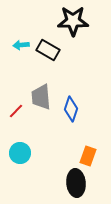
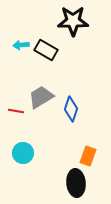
black rectangle: moved 2 px left
gray trapezoid: rotated 64 degrees clockwise
red line: rotated 56 degrees clockwise
cyan circle: moved 3 px right
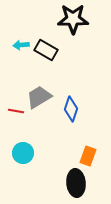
black star: moved 2 px up
gray trapezoid: moved 2 px left
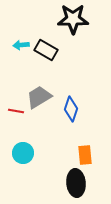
orange rectangle: moved 3 px left, 1 px up; rotated 24 degrees counterclockwise
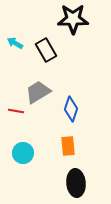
cyan arrow: moved 6 px left, 2 px up; rotated 35 degrees clockwise
black rectangle: rotated 30 degrees clockwise
gray trapezoid: moved 1 px left, 5 px up
orange rectangle: moved 17 px left, 9 px up
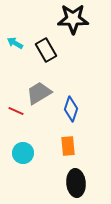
gray trapezoid: moved 1 px right, 1 px down
red line: rotated 14 degrees clockwise
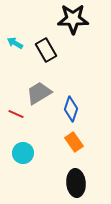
red line: moved 3 px down
orange rectangle: moved 6 px right, 4 px up; rotated 30 degrees counterclockwise
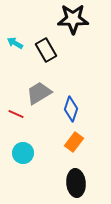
orange rectangle: rotated 72 degrees clockwise
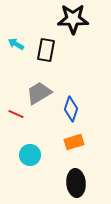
cyan arrow: moved 1 px right, 1 px down
black rectangle: rotated 40 degrees clockwise
orange rectangle: rotated 36 degrees clockwise
cyan circle: moved 7 px right, 2 px down
